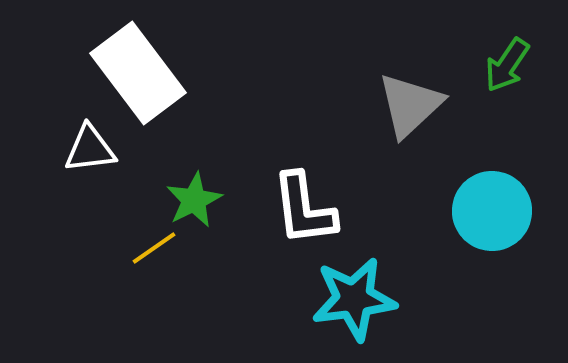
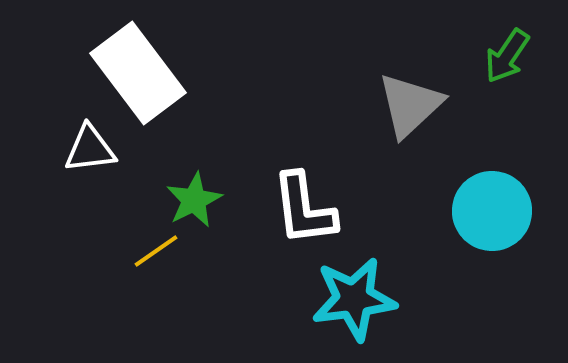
green arrow: moved 9 px up
yellow line: moved 2 px right, 3 px down
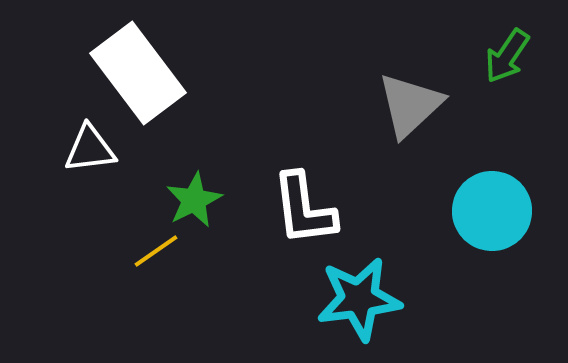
cyan star: moved 5 px right
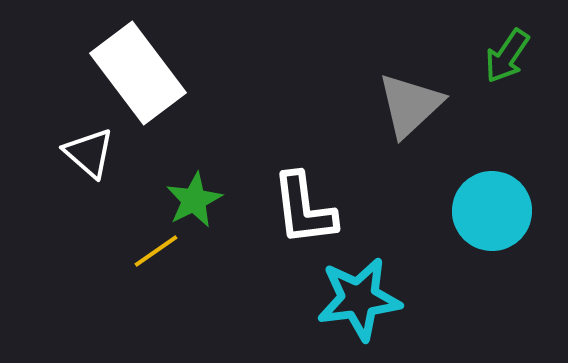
white triangle: moved 1 px left, 4 px down; rotated 48 degrees clockwise
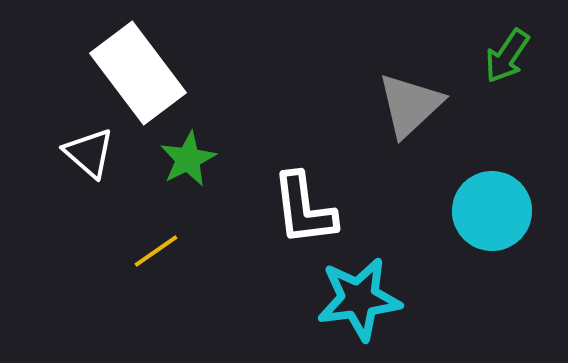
green star: moved 6 px left, 41 px up
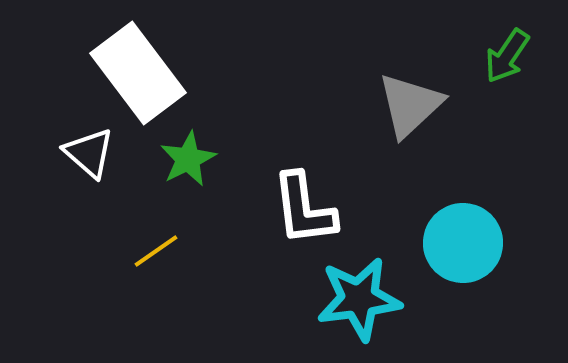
cyan circle: moved 29 px left, 32 px down
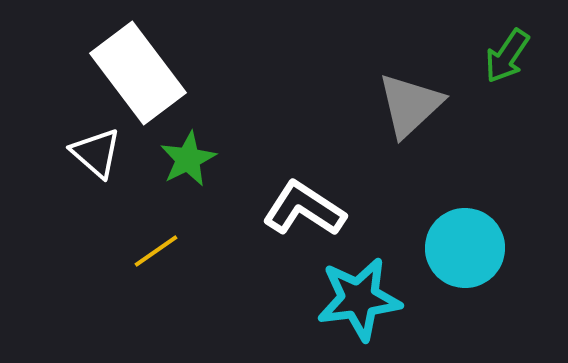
white triangle: moved 7 px right
white L-shape: rotated 130 degrees clockwise
cyan circle: moved 2 px right, 5 px down
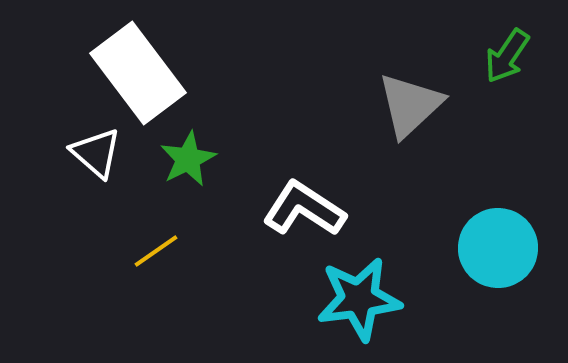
cyan circle: moved 33 px right
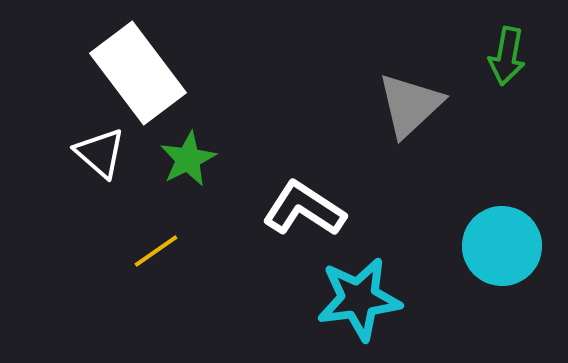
green arrow: rotated 24 degrees counterclockwise
white triangle: moved 4 px right
cyan circle: moved 4 px right, 2 px up
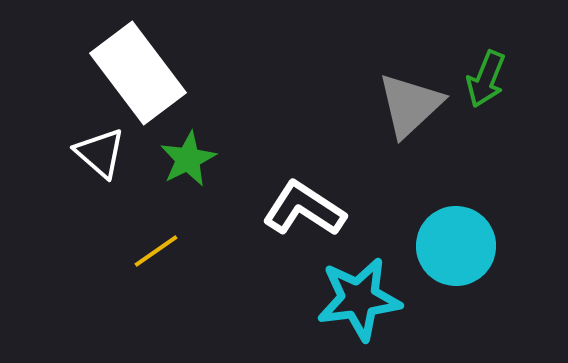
green arrow: moved 21 px left, 23 px down; rotated 12 degrees clockwise
cyan circle: moved 46 px left
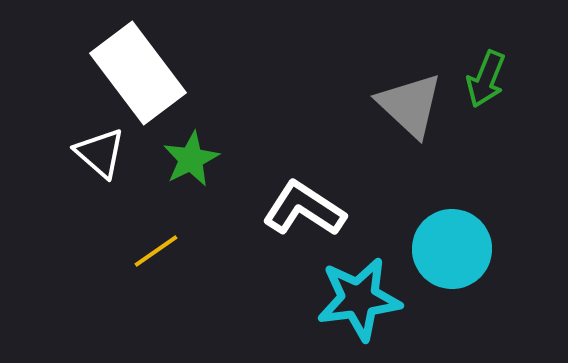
gray triangle: rotated 34 degrees counterclockwise
green star: moved 3 px right
cyan circle: moved 4 px left, 3 px down
